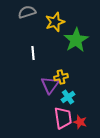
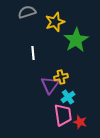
pink trapezoid: moved 3 px up
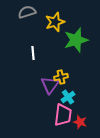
green star: rotated 15 degrees clockwise
pink trapezoid: rotated 15 degrees clockwise
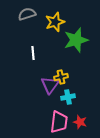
gray semicircle: moved 2 px down
cyan cross: rotated 24 degrees clockwise
pink trapezoid: moved 4 px left, 7 px down
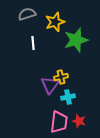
white line: moved 10 px up
red star: moved 1 px left, 1 px up
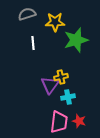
yellow star: rotated 18 degrees clockwise
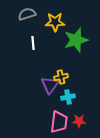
red star: rotated 16 degrees counterclockwise
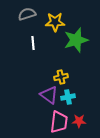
purple triangle: moved 1 px left, 10 px down; rotated 30 degrees counterclockwise
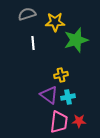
yellow cross: moved 2 px up
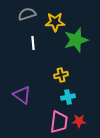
purple triangle: moved 27 px left
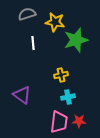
yellow star: rotated 12 degrees clockwise
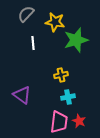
gray semicircle: moved 1 px left; rotated 30 degrees counterclockwise
red star: rotated 24 degrees clockwise
